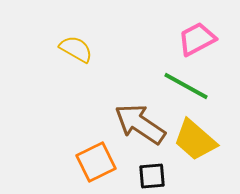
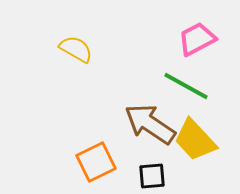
brown arrow: moved 10 px right
yellow trapezoid: rotated 6 degrees clockwise
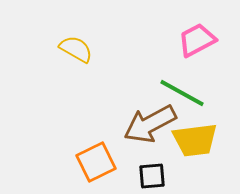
pink trapezoid: moved 1 px down
green line: moved 4 px left, 7 px down
brown arrow: rotated 62 degrees counterclockwise
yellow trapezoid: rotated 54 degrees counterclockwise
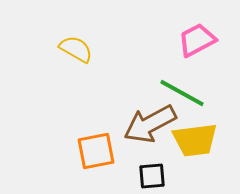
orange square: moved 11 px up; rotated 15 degrees clockwise
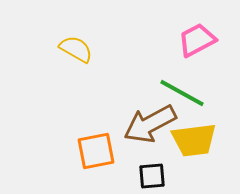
yellow trapezoid: moved 1 px left
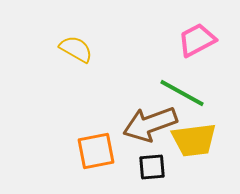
brown arrow: rotated 8 degrees clockwise
black square: moved 9 px up
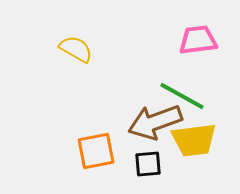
pink trapezoid: moved 1 px right; rotated 21 degrees clockwise
green line: moved 3 px down
brown arrow: moved 5 px right, 2 px up
black square: moved 4 px left, 3 px up
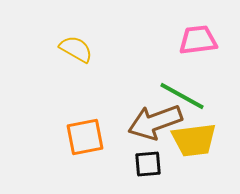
orange square: moved 11 px left, 14 px up
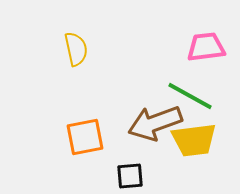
pink trapezoid: moved 8 px right, 7 px down
yellow semicircle: rotated 48 degrees clockwise
green line: moved 8 px right
brown arrow: moved 1 px down
black square: moved 18 px left, 12 px down
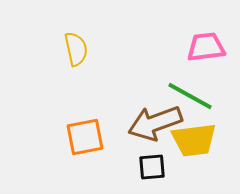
black square: moved 22 px right, 9 px up
